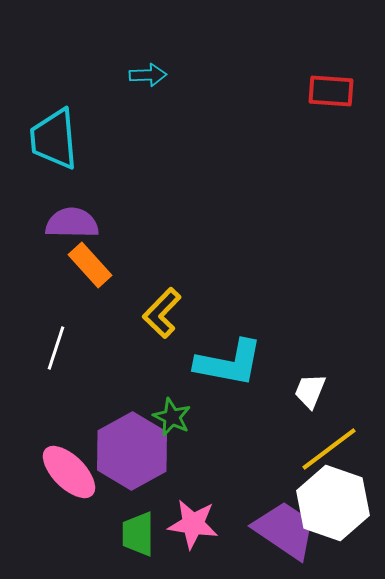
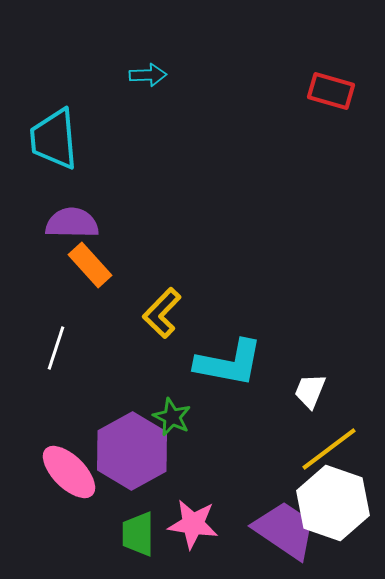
red rectangle: rotated 12 degrees clockwise
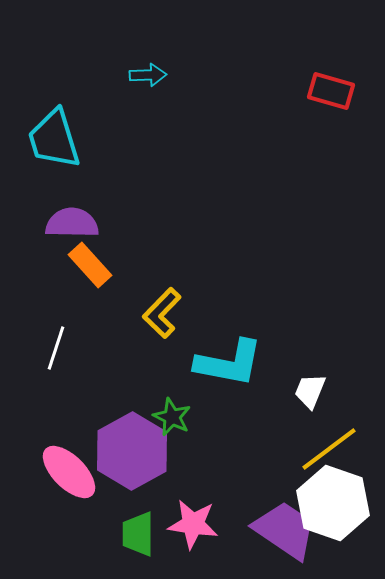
cyan trapezoid: rotated 12 degrees counterclockwise
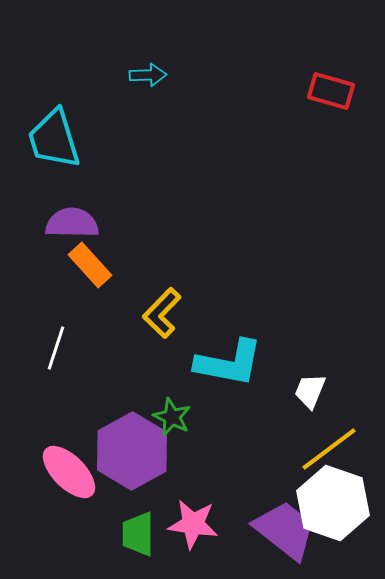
purple trapezoid: rotated 4 degrees clockwise
